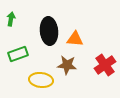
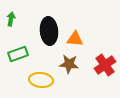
brown star: moved 2 px right, 1 px up
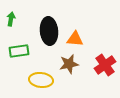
green rectangle: moved 1 px right, 3 px up; rotated 12 degrees clockwise
brown star: rotated 18 degrees counterclockwise
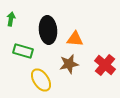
black ellipse: moved 1 px left, 1 px up
green rectangle: moved 4 px right; rotated 24 degrees clockwise
red cross: rotated 15 degrees counterclockwise
yellow ellipse: rotated 50 degrees clockwise
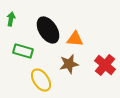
black ellipse: rotated 28 degrees counterclockwise
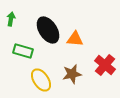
brown star: moved 3 px right, 10 px down
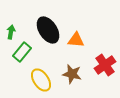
green arrow: moved 13 px down
orange triangle: moved 1 px right, 1 px down
green rectangle: moved 1 px left, 1 px down; rotated 66 degrees counterclockwise
red cross: rotated 15 degrees clockwise
brown star: rotated 24 degrees clockwise
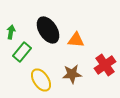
brown star: rotated 18 degrees counterclockwise
